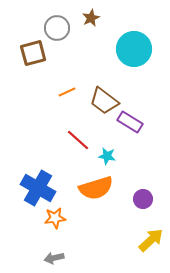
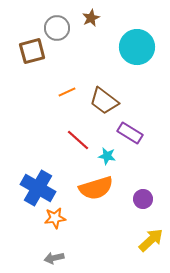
cyan circle: moved 3 px right, 2 px up
brown square: moved 1 px left, 2 px up
purple rectangle: moved 11 px down
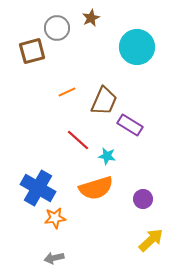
brown trapezoid: rotated 104 degrees counterclockwise
purple rectangle: moved 8 px up
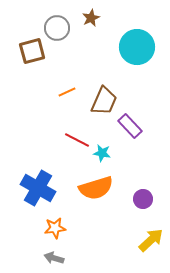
purple rectangle: moved 1 px down; rotated 15 degrees clockwise
red line: moved 1 px left; rotated 15 degrees counterclockwise
cyan star: moved 5 px left, 3 px up
orange star: moved 10 px down
gray arrow: rotated 30 degrees clockwise
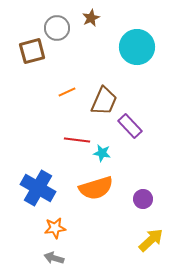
red line: rotated 20 degrees counterclockwise
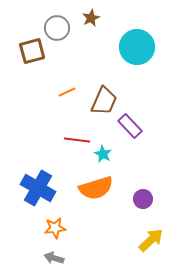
cyan star: moved 1 px right, 1 px down; rotated 18 degrees clockwise
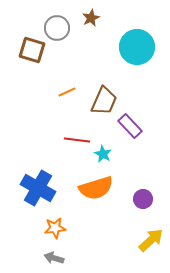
brown square: moved 1 px up; rotated 32 degrees clockwise
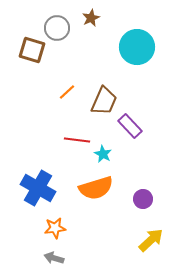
orange line: rotated 18 degrees counterclockwise
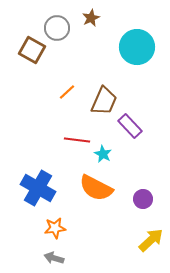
brown square: rotated 12 degrees clockwise
orange semicircle: rotated 44 degrees clockwise
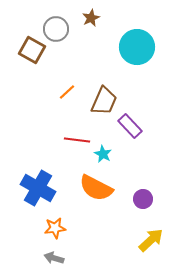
gray circle: moved 1 px left, 1 px down
